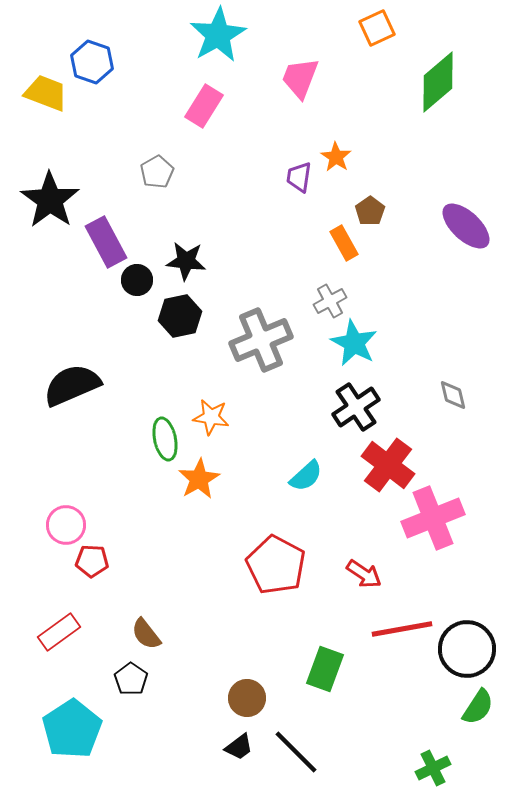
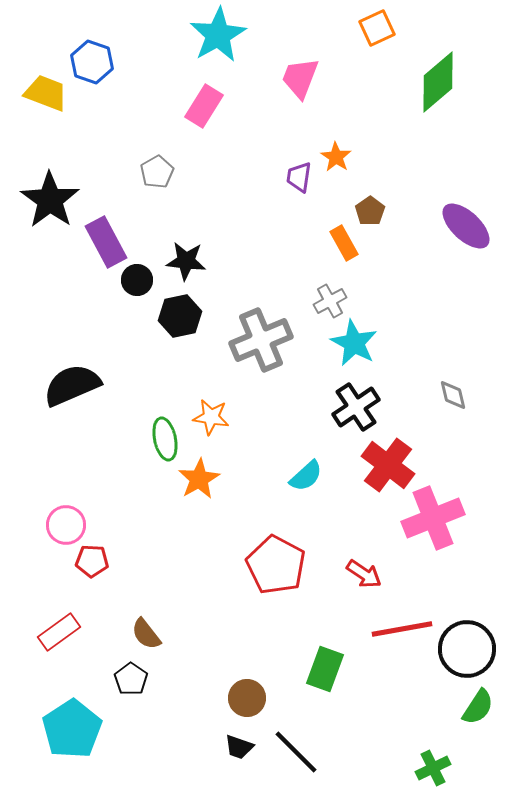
black trapezoid at (239, 747): rotated 56 degrees clockwise
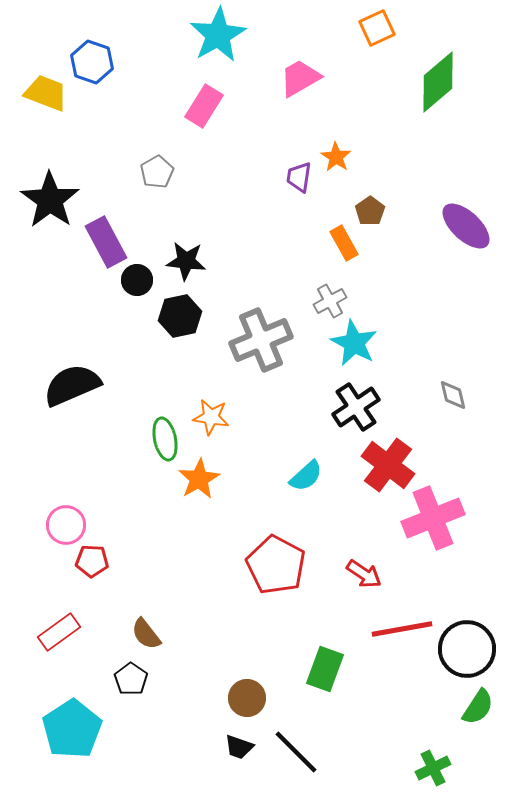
pink trapezoid at (300, 78): rotated 39 degrees clockwise
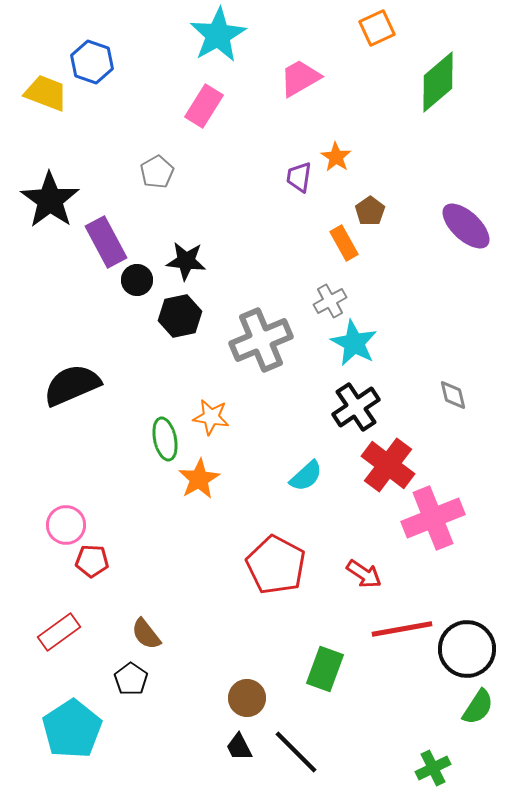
black trapezoid at (239, 747): rotated 44 degrees clockwise
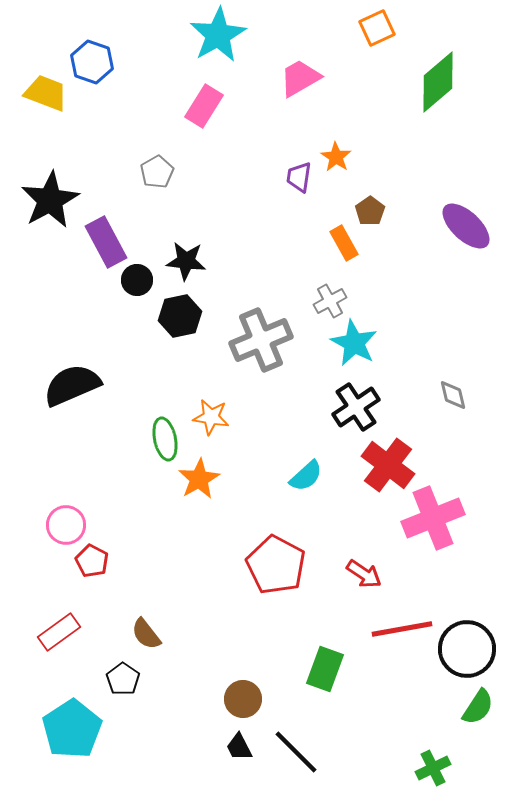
black star at (50, 200): rotated 8 degrees clockwise
red pentagon at (92, 561): rotated 24 degrees clockwise
black pentagon at (131, 679): moved 8 px left
brown circle at (247, 698): moved 4 px left, 1 px down
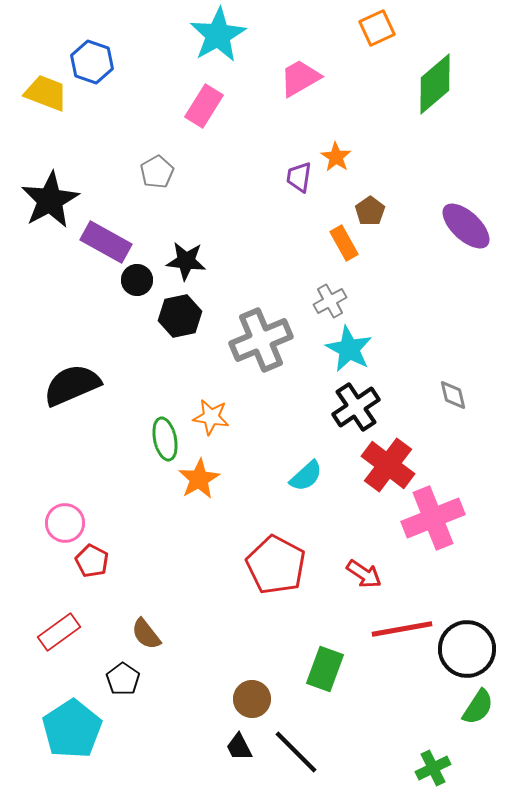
green diamond at (438, 82): moved 3 px left, 2 px down
purple rectangle at (106, 242): rotated 33 degrees counterclockwise
cyan star at (354, 343): moved 5 px left, 6 px down
pink circle at (66, 525): moved 1 px left, 2 px up
brown circle at (243, 699): moved 9 px right
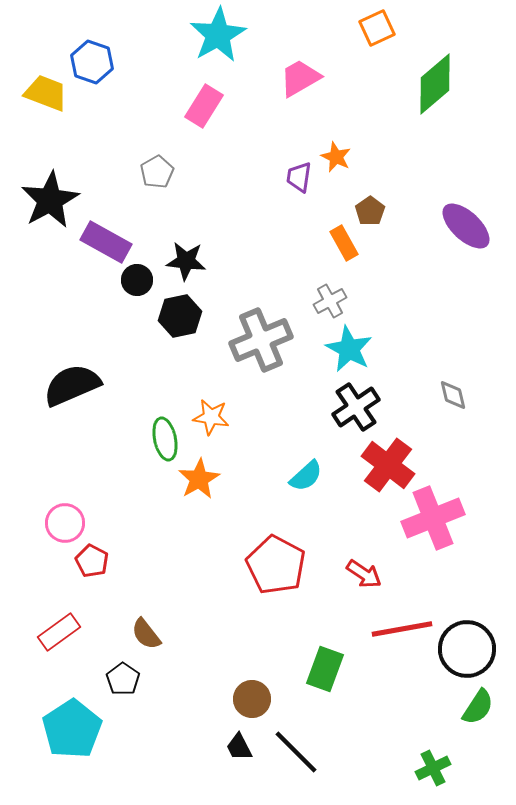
orange star at (336, 157): rotated 8 degrees counterclockwise
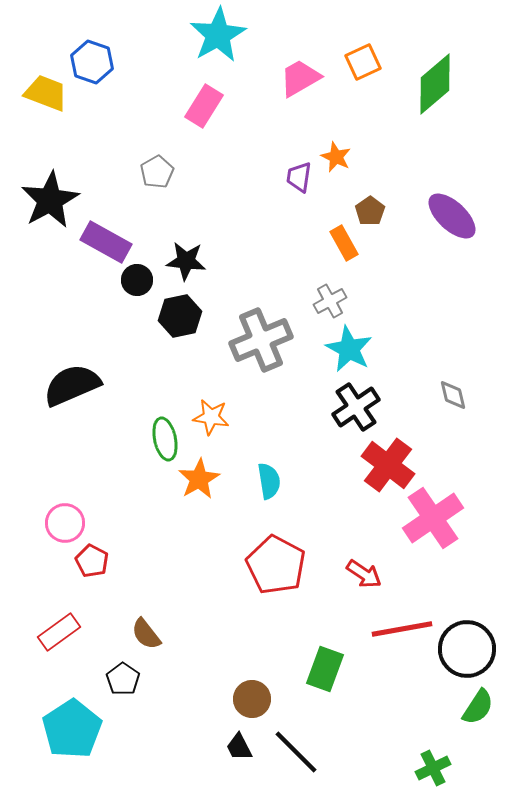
orange square at (377, 28): moved 14 px left, 34 px down
purple ellipse at (466, 226): moved 14 px left, 10 px up
cyan semicircle at (306, 476): moved 37 px left, 5 px down; rotated 57 degrees counterclockwise
pink cross at (433, 518): rotated 12 degrees counterclockwise
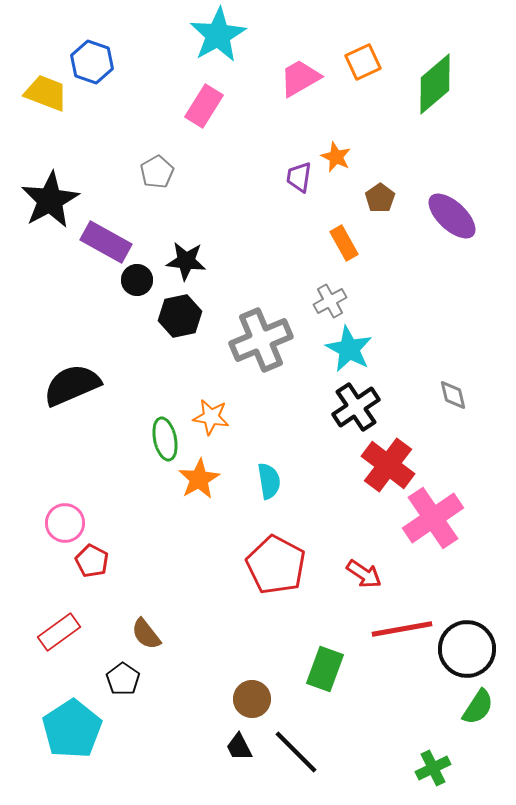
brown pentagon at (370, 211): moved 10 px right, 13 px up
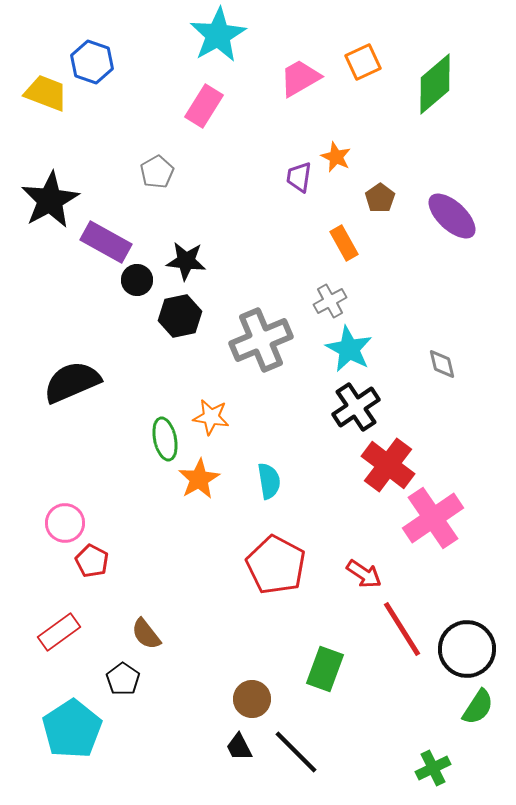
black semicircle at (72, 385): moved 3 px up
gray diamond at (453, 395): moved 11 px left, 31 px up
red line at (402, 629): rotated 68 degrees clockwise
